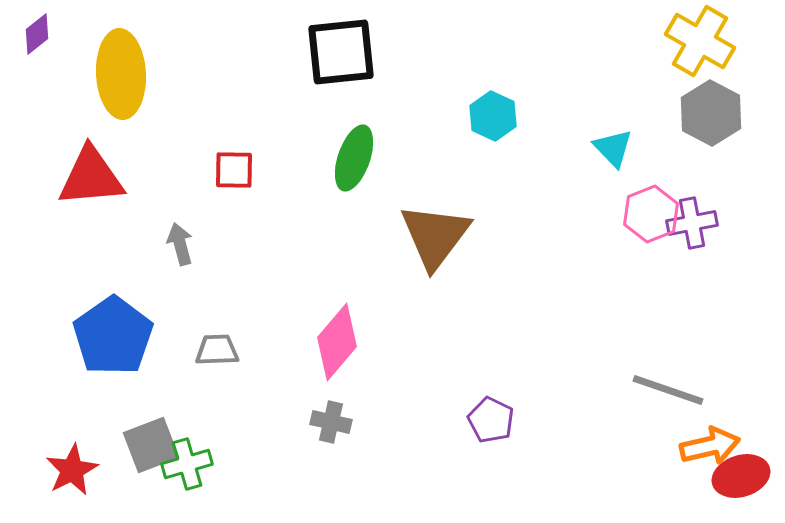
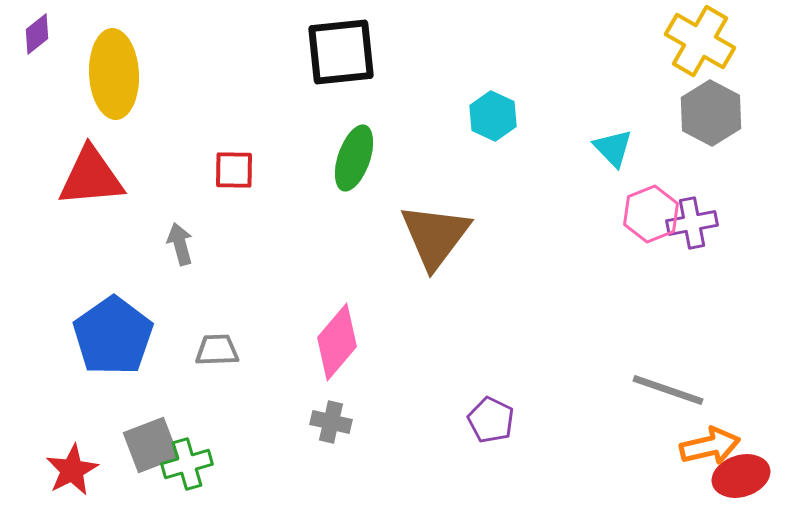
yellow ellipse: moved 7 px left
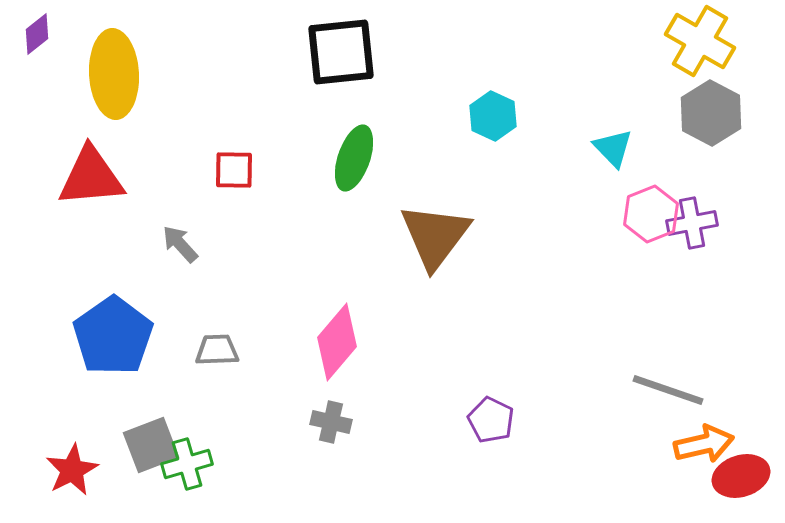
gray arrow: rotated 27 degrees counterclockwise
orange arrow: moved 6 px left, 2 px up
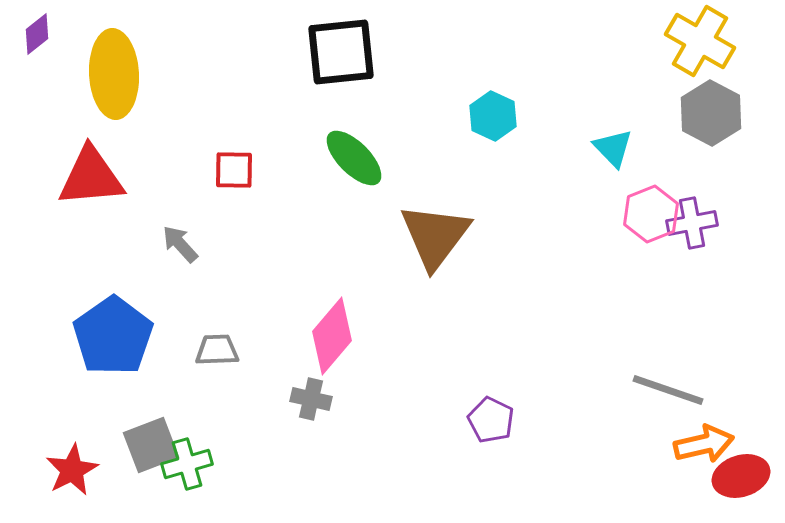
green ellipse: rotated 64 degrees counterclockwise
pink diamond: moved 5 px left, 6 px up
gray cross: moved 20 px left, 23 px up
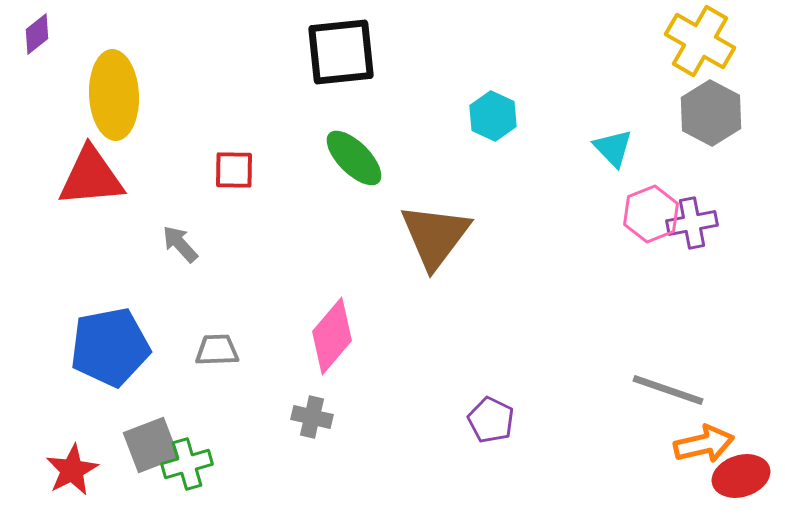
yellow ellipse: moved 21 px down
blue pentagon: moved 3 px left, 11 px down; rotated 24 degrees clockwise
gray cross: moved 1 px right, 18 px down
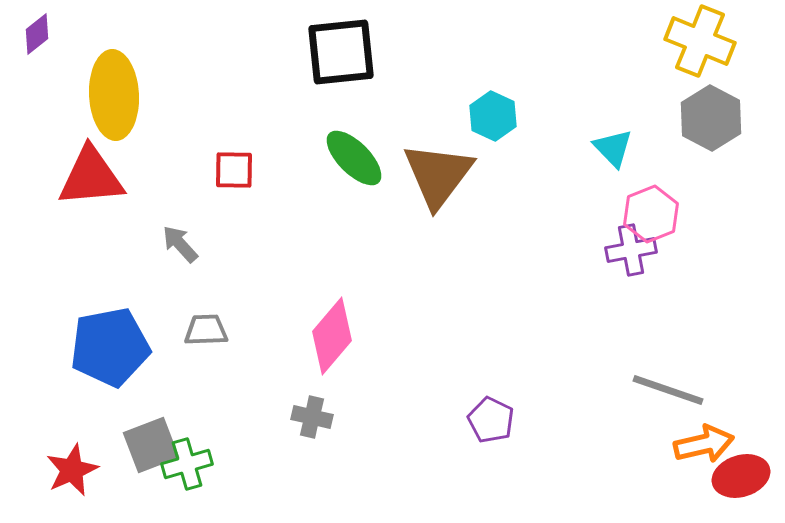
yellow cross: rotated 8 degrees counterclockwise
gray hexagon: moved 5 px down
purple cross: moved 61 px left, 27 px down
brown triangle: moved 3 px right, 61 px up
gray trapezoid: moved 11 px left, 20 px up
red star: rotated 4 degrees clockwise
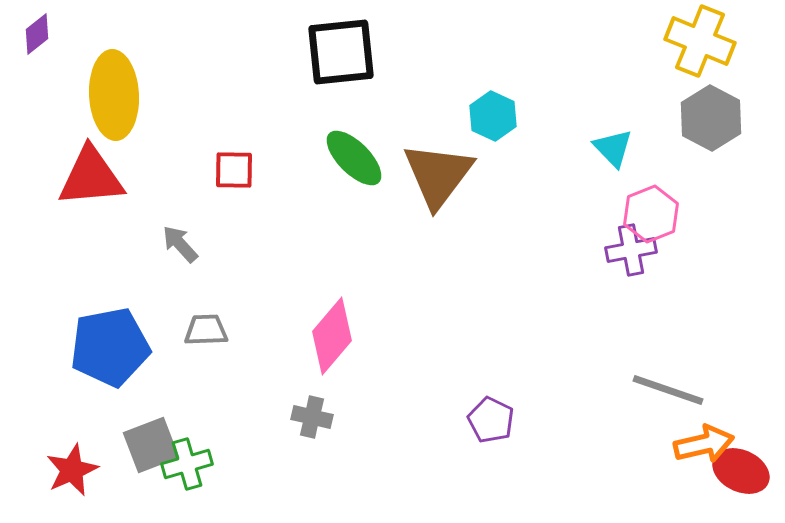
red ellipse: moved 5 px up; rotated 42 degrees clockwise
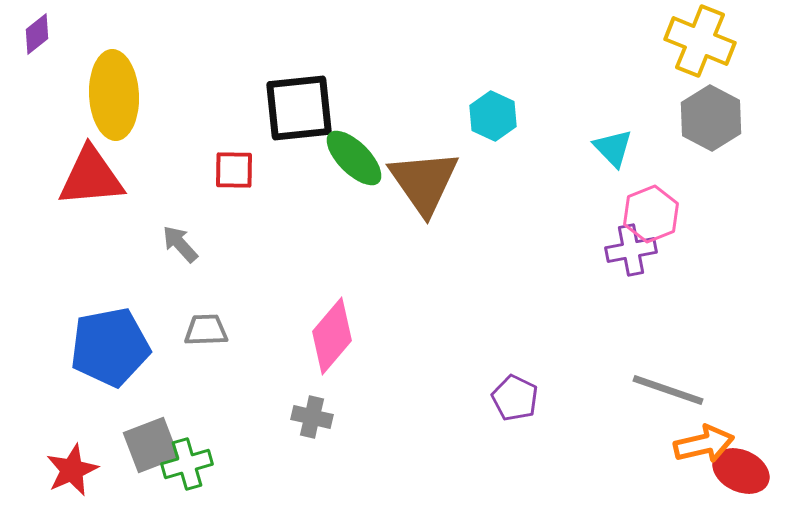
black square: moved 42 px left, 56 px down
brown triangle: moved 14 px left, 7 px down; rotated 12 degrees counterclockwise
purple pentagon: moved 24 px right, 22 px up
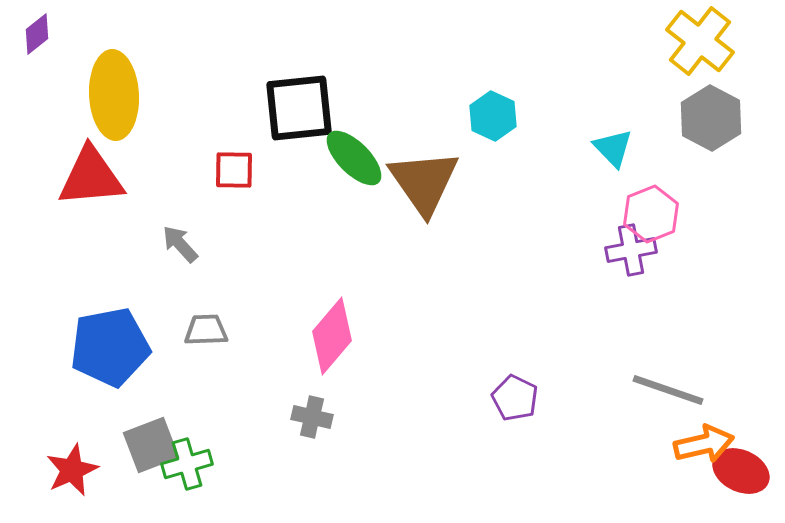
yellow cross: rotated 16 degrees clockwise
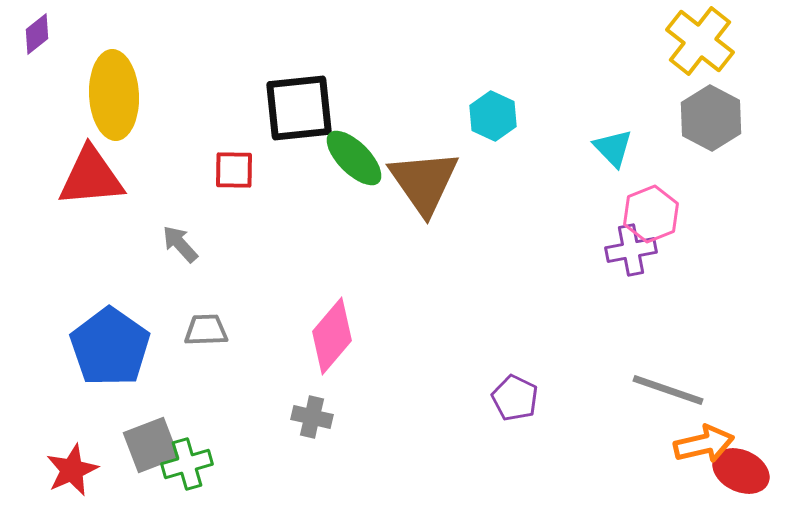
blue pentagon: rotated 26 degrees counterclockwise
